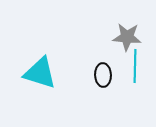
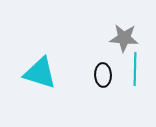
gray star: moved 3 px left, 1 px down
cyan line: moved 3 px down
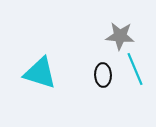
gray star: moved 4 px left, 2 px up
cyan line: rotated 24 degrees counterclockwise
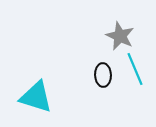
gray star: rotated 20 degrees clockwise
cyan triangle: moved 4 px left, 24 px down
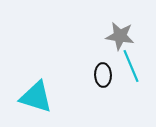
gray star: rotated 16 degrees counterclockwise
cyan line: moved 4 px left, 3 px up
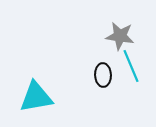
cyan triangle: rotated 27 degrees counterclockwise
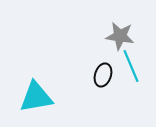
black ellipse: rotated 20 degrees clockwise
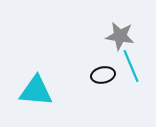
black ellipse: rotated 60 degrees clockwise
cyan triangle: moved 6 px up; rotated 15 degrees clockwise
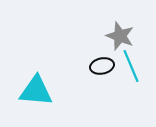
gray star: rotated 12 degrees clockwise
black ellipse: moved 1 px left, 9 px up
